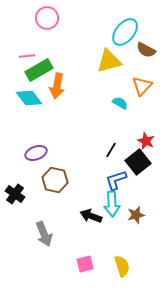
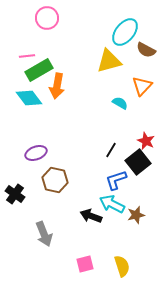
cyan arrow: rotated 120 degrees clockwise
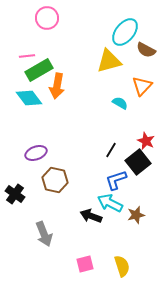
cyan arrow: moved 2 px left, 1 px up
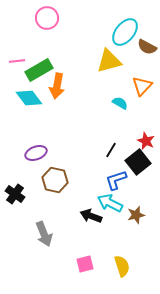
brown semicircle: moved 1 px right, 3 px up
pink line: moved 10 px left, 5 px down
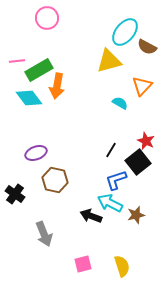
pink square: moved 2 px left
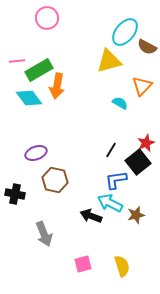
red star: moved 2 px down; rotated 24 degrees clockwise
blue L-shape: rotated 10 degrees clockwise
black cross: rotated 24 degrees counterclockwise
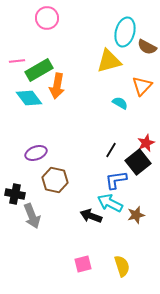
cyan ellipse: rotated 24 degrees counterclockwise
gray arrow: moved 12 px left, 18 px up
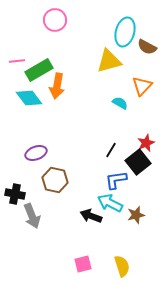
pink circle: moved 8 px right, 2 px down
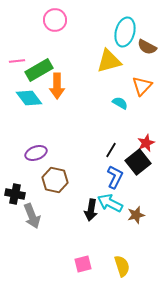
orange arrow: rotated 10 degrees counterclockwise
blue L-shape: moved 1 px left, 3 px up; rotated 125 degrees clockwise
black arrow: moved 6 px up; rotated 100 degrees counterclockwise
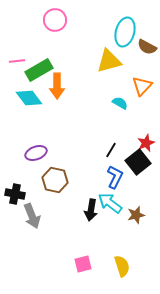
cyan arrow: rotated 10 degrees clockwise
